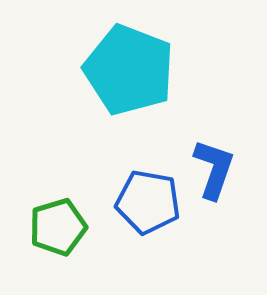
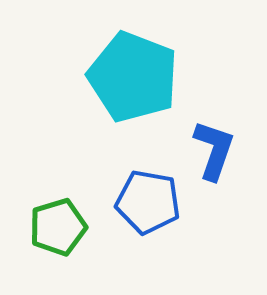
cyan pentagon: moved 4 px right, 7 px down
blue L-shape: moved 19 px up
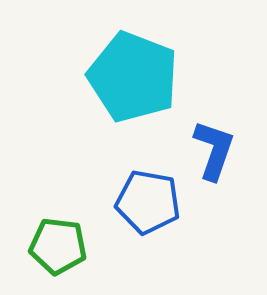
green pentagon: moved 19 px down; rotated 24 degrees clockwise
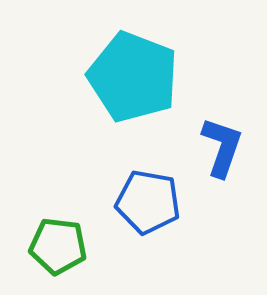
blue L-shape: moved 8 px right, 3 px up
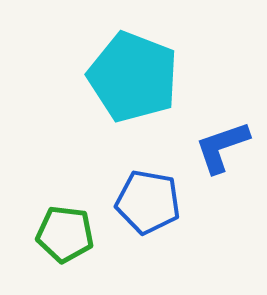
blue L-shape: rotated 128 degrees counterclockwise
green pentagon: moved 7 px right, 12 px up
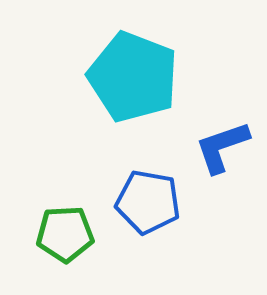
green pentagon: rotated 10 degrees counterclockwise
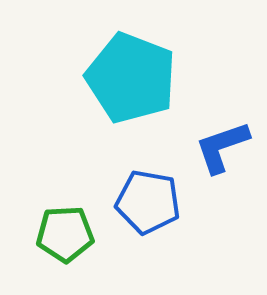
cyan pentagon: moved 2 px left, 1 px down
